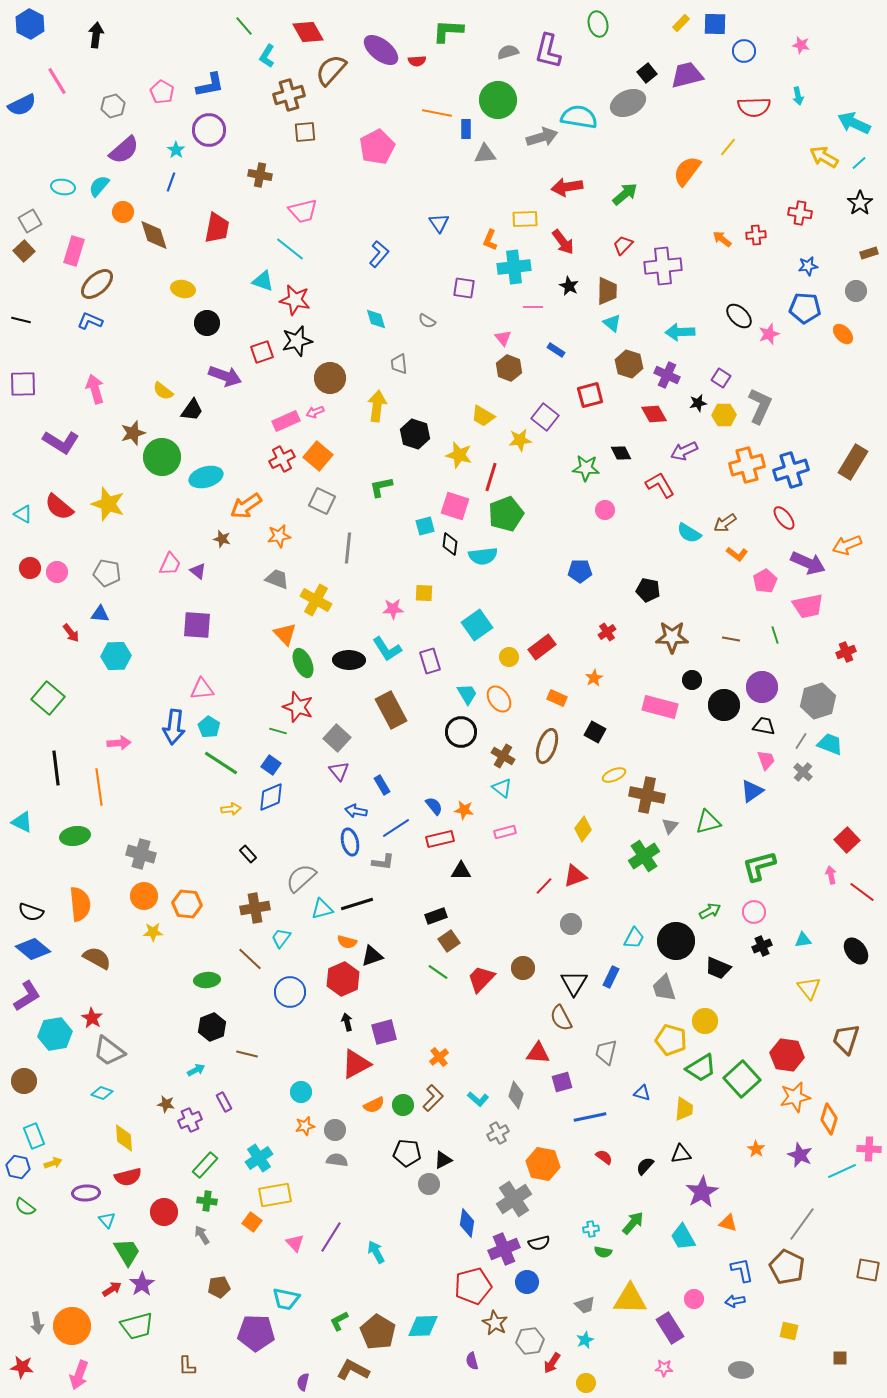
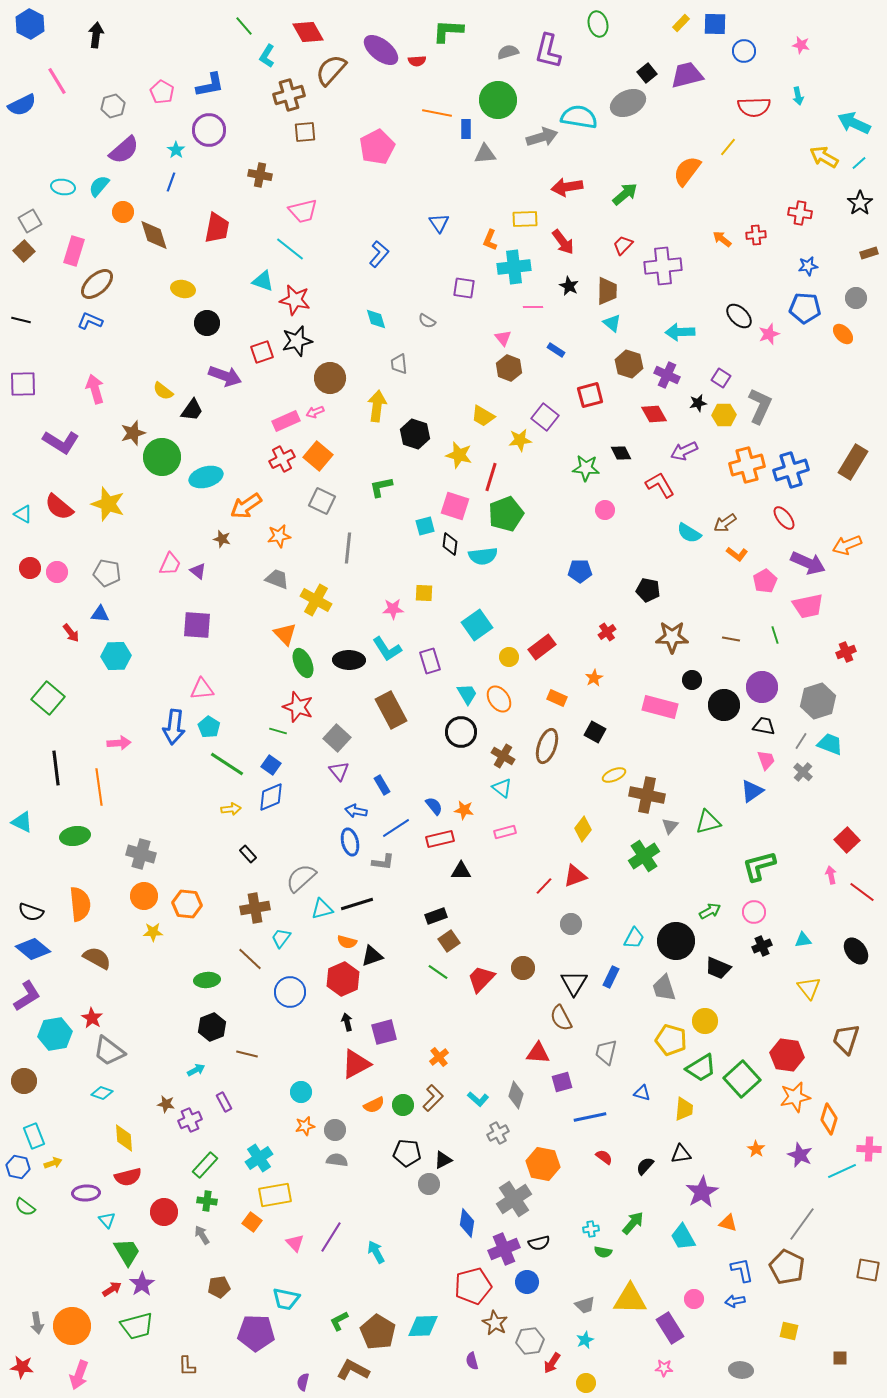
gray circle at (856, 291): moved 7 px down
green line at (221, 763): moved 6 px right, 1 px down
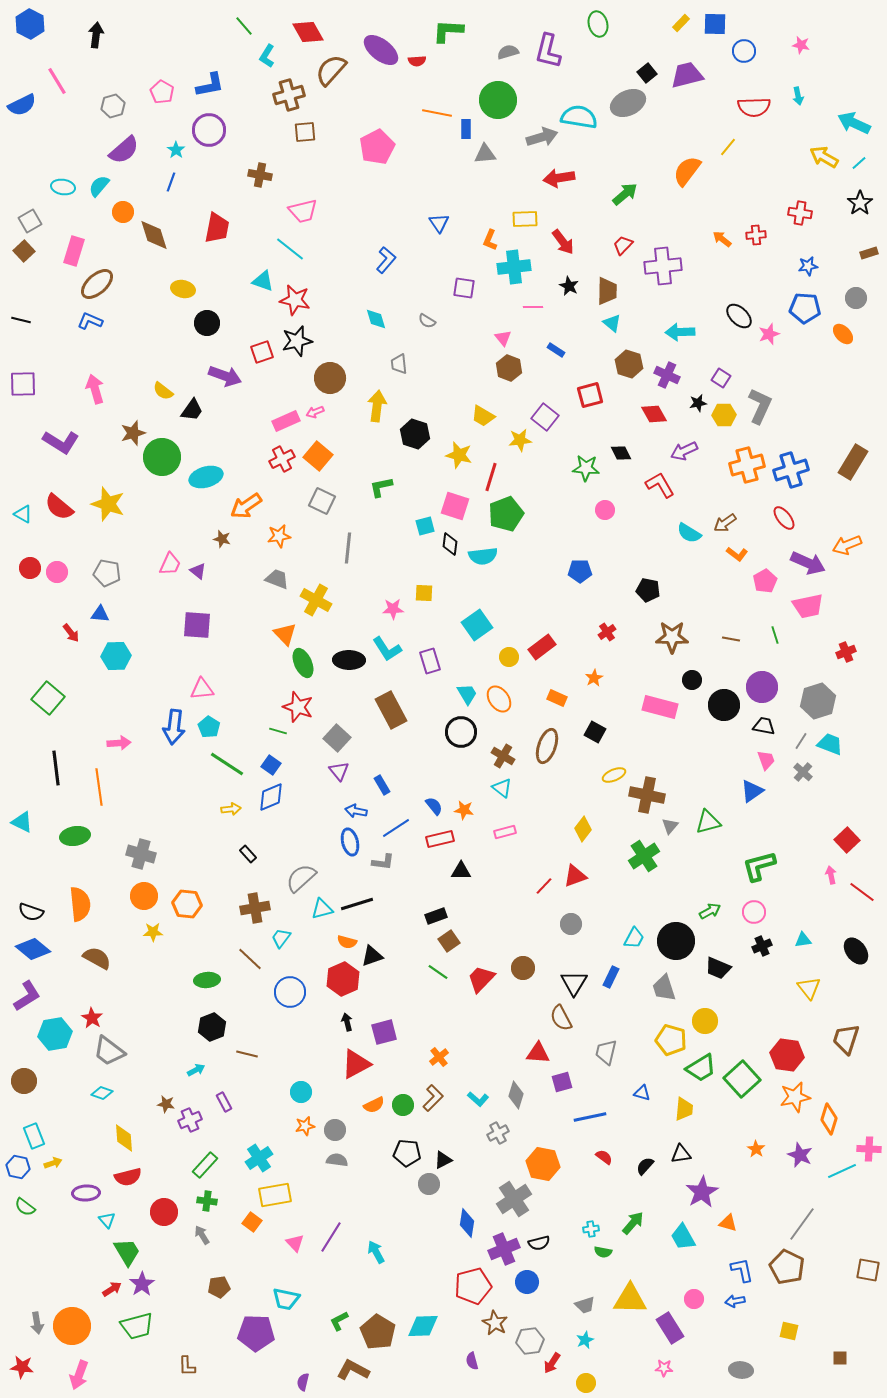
red arrow at (567, 187): moved 8 px left, 9 px up
blue L-shape at (379, 254): moved 7 px right, 6 px down
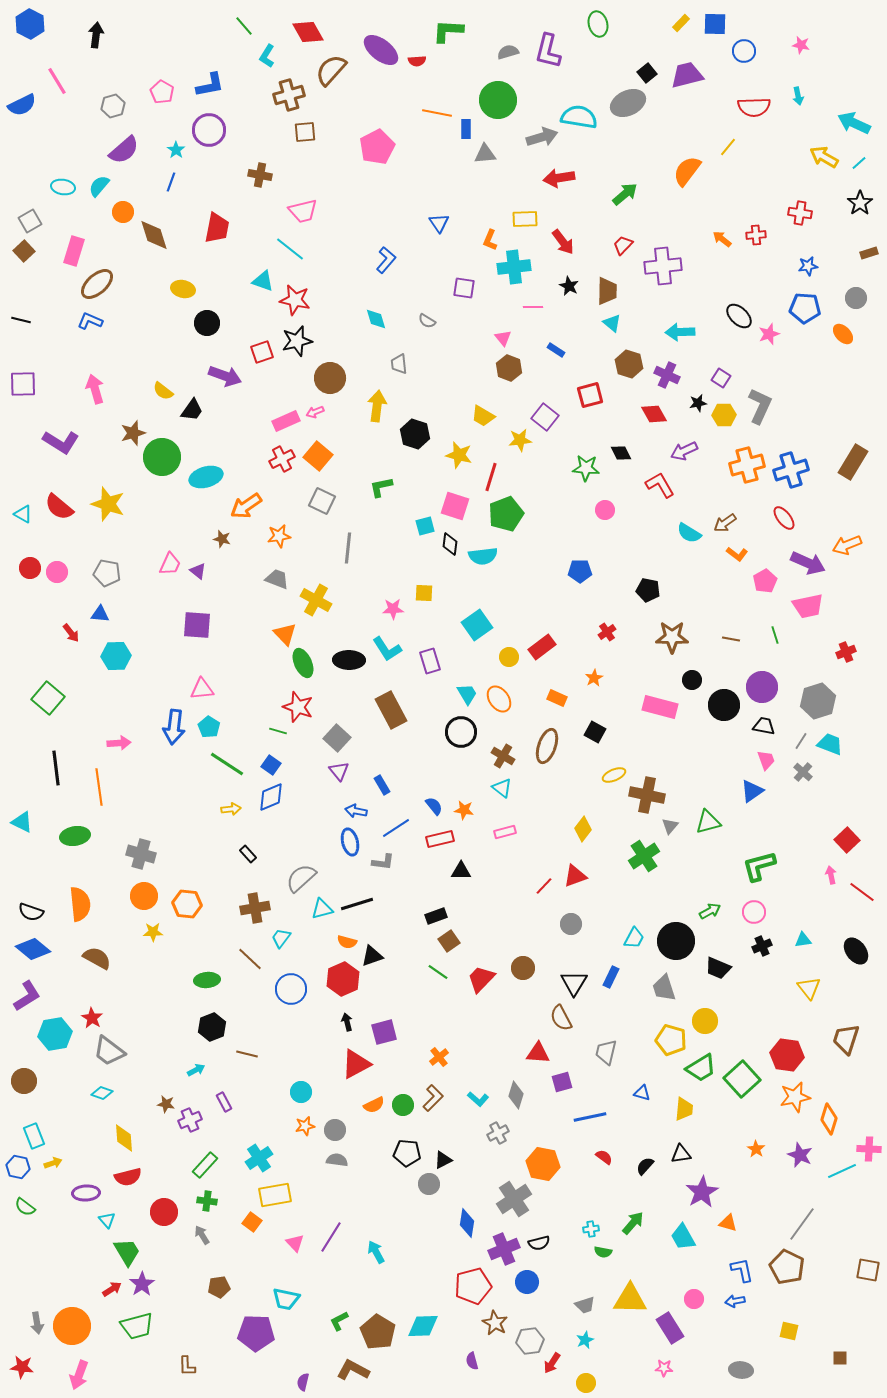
blue circle at (290, 992): moved 1 px right, 3 px up
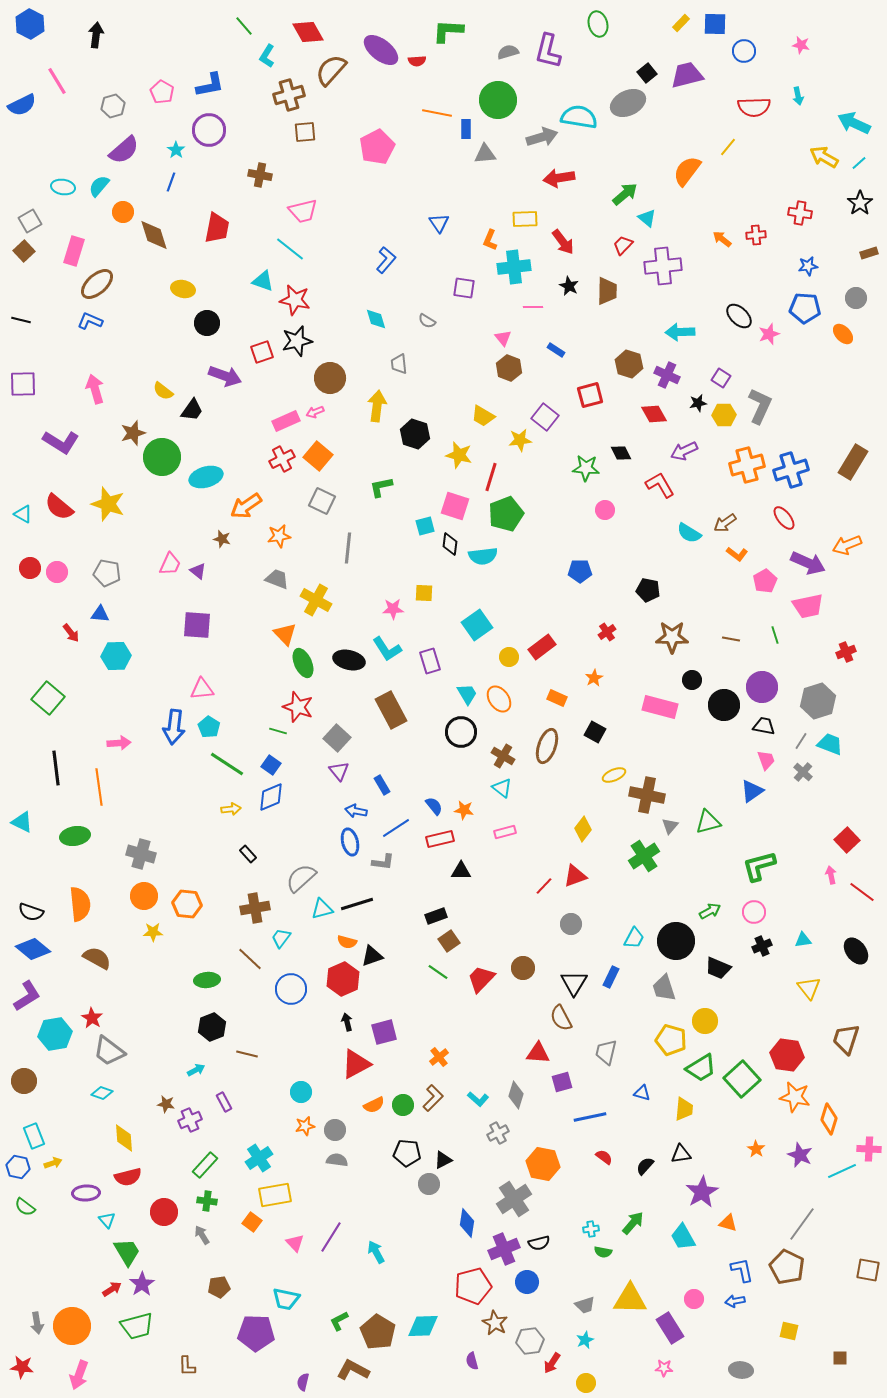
cyan triangle at (612, 323): moved 35 px right, 105 px up
black ellipse at (349, 660): rotated 12 degrees clockwise
orange star at (795, 1097): rotated 24 degrees clockwise
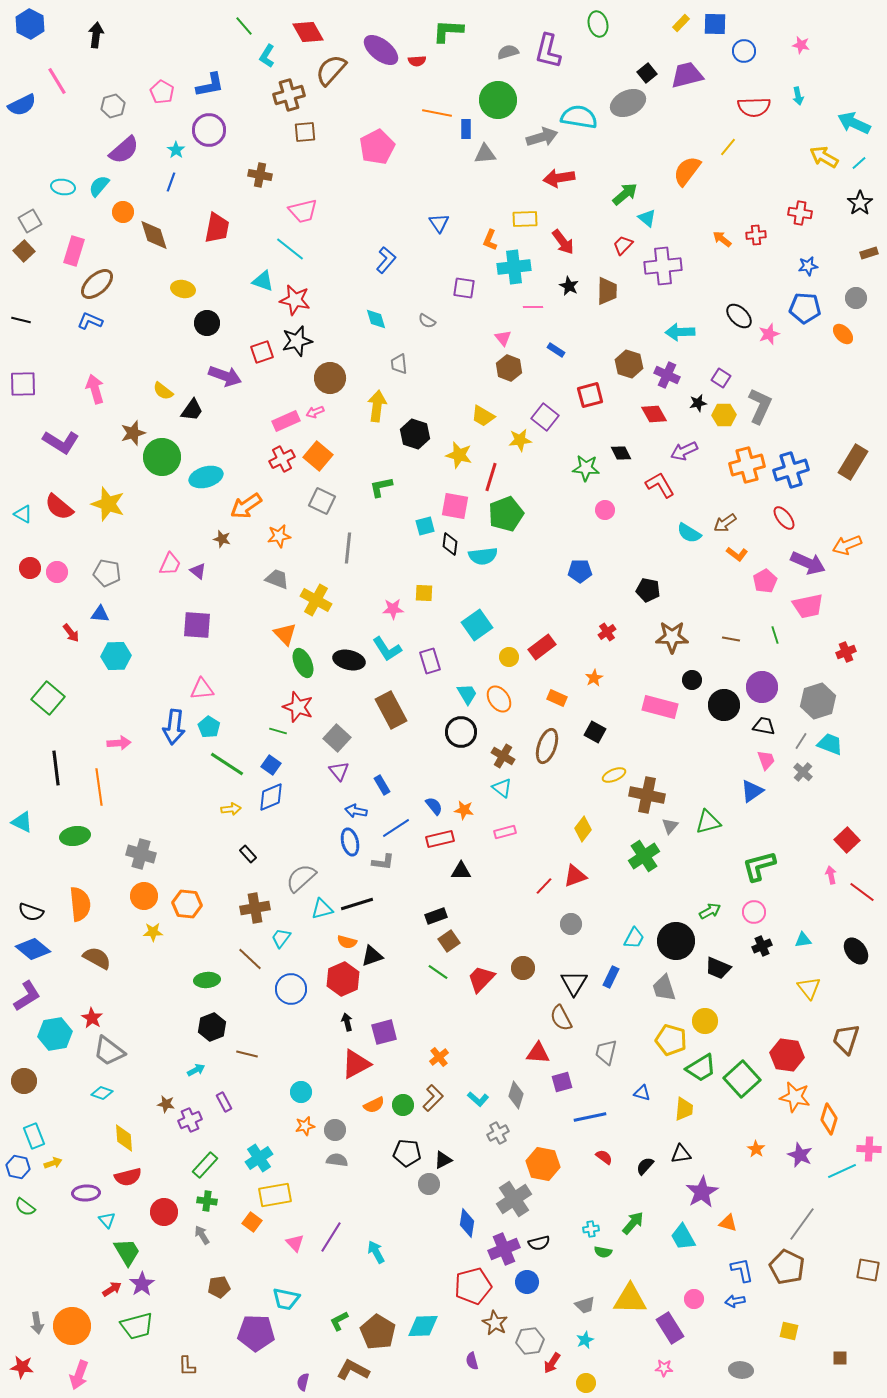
pink square at (455, 506): rotated 8 degrees counterclockwise
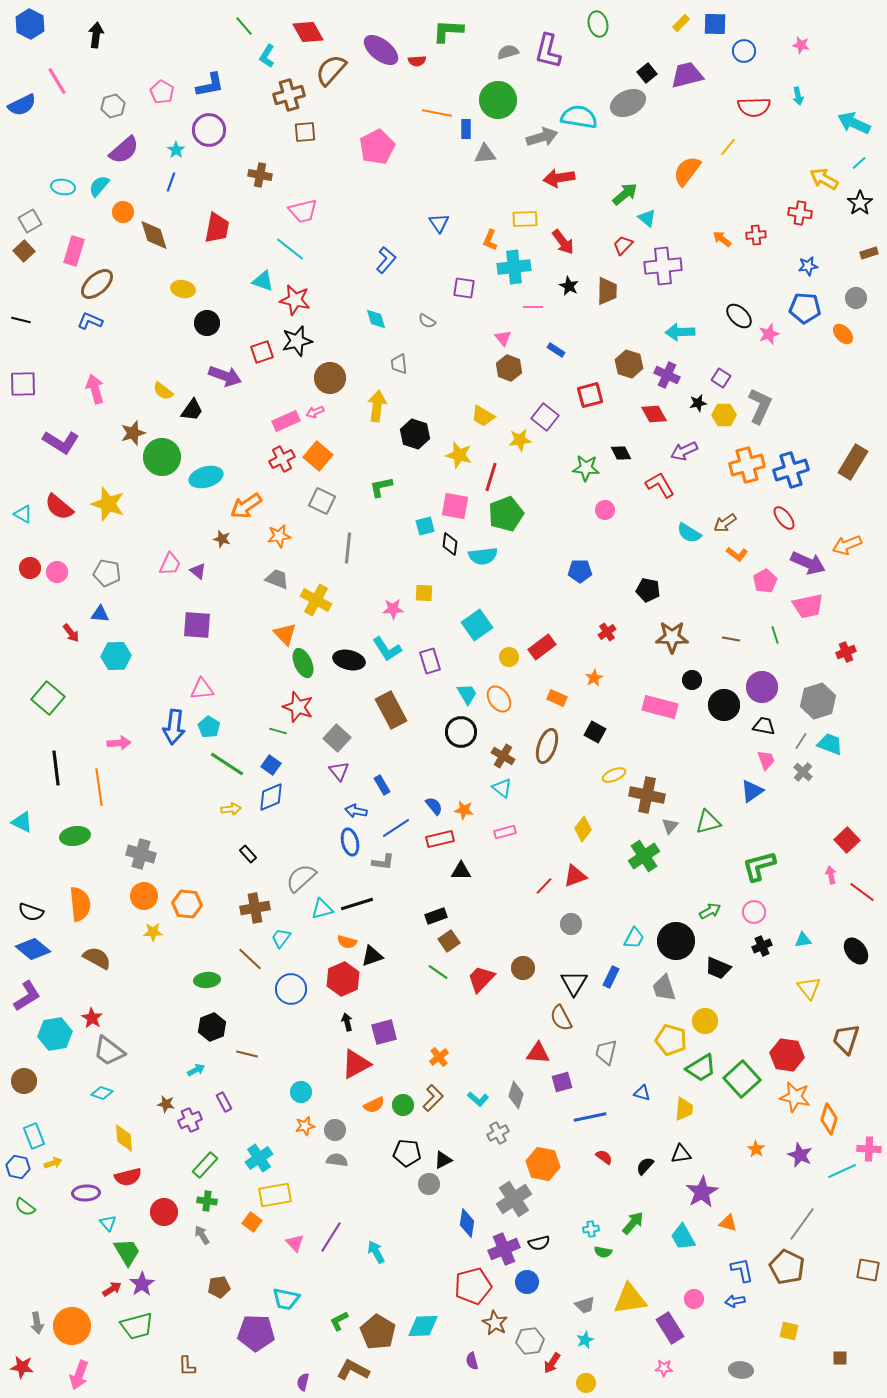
yellow arrow at (824, 157): moved 22 px down
cyan triangle at (107, 1220): moved 1 px right, 3 px down
yellow triangle at (630, 1299): rotated 9 degrees counterclockwise
